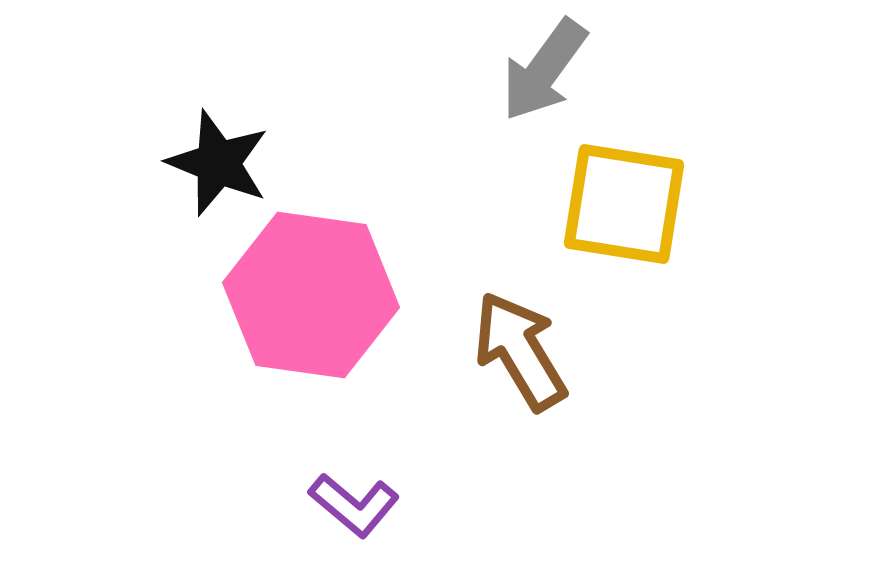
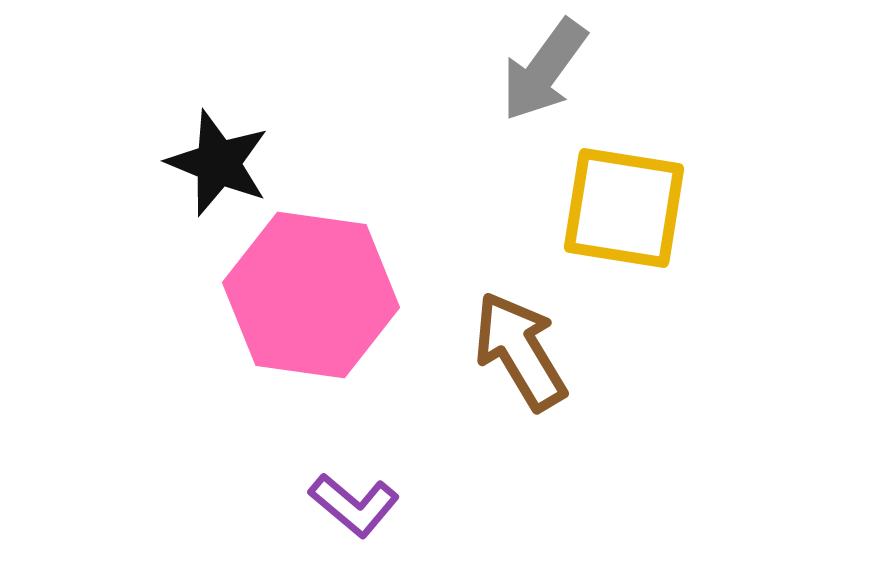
yellow square: moved 4 px down
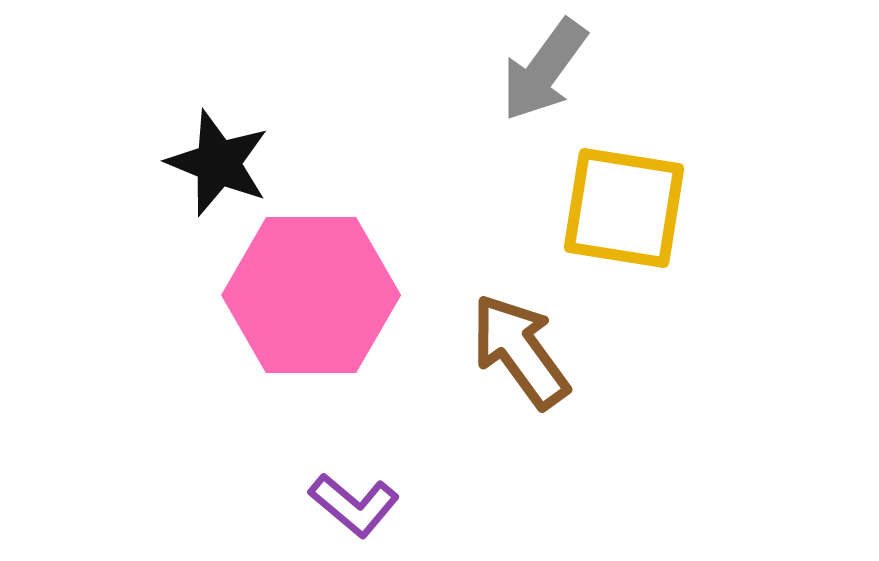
pink hexagon: rotated 8 degrees counterclockwise
brown arrow: rotated 5 degrees counterclockwise
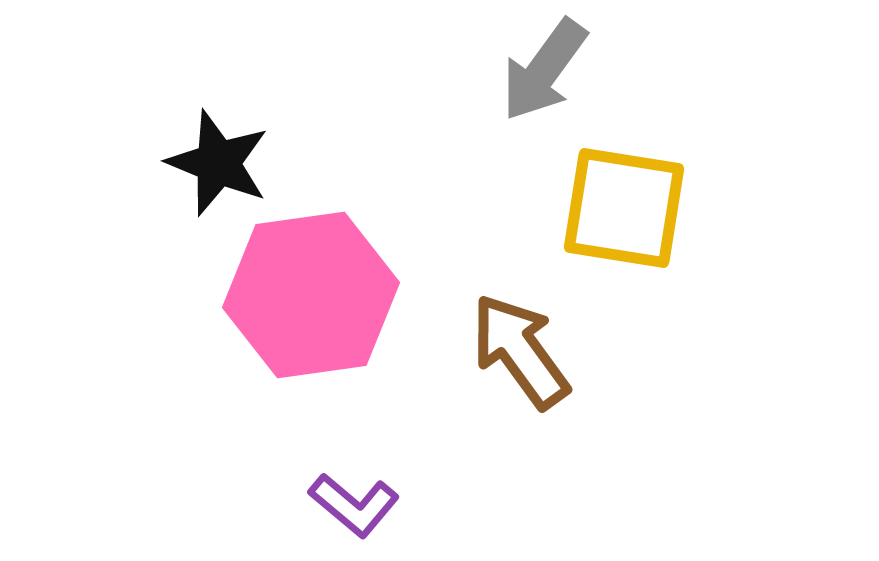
pink hexagon: rotated 8 degrees counterclockwise
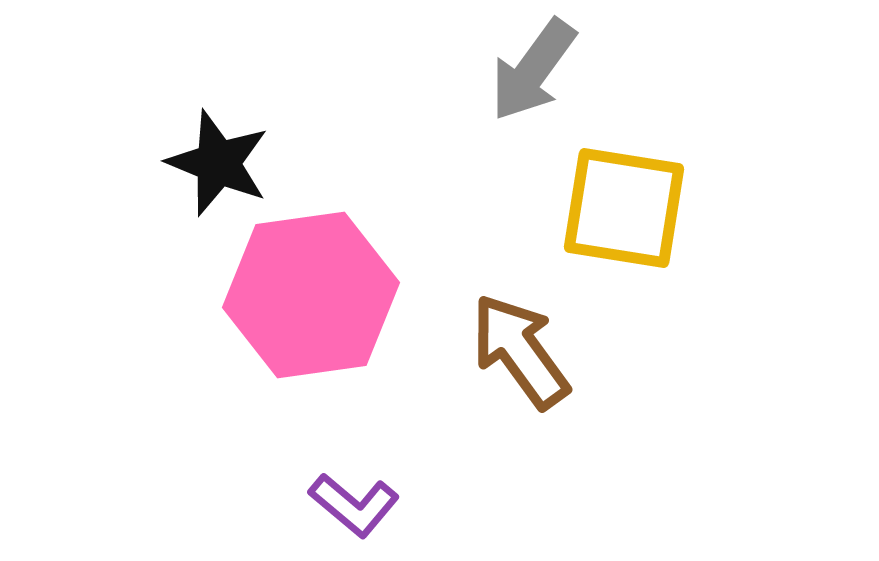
gray arrow: moved 11 px left
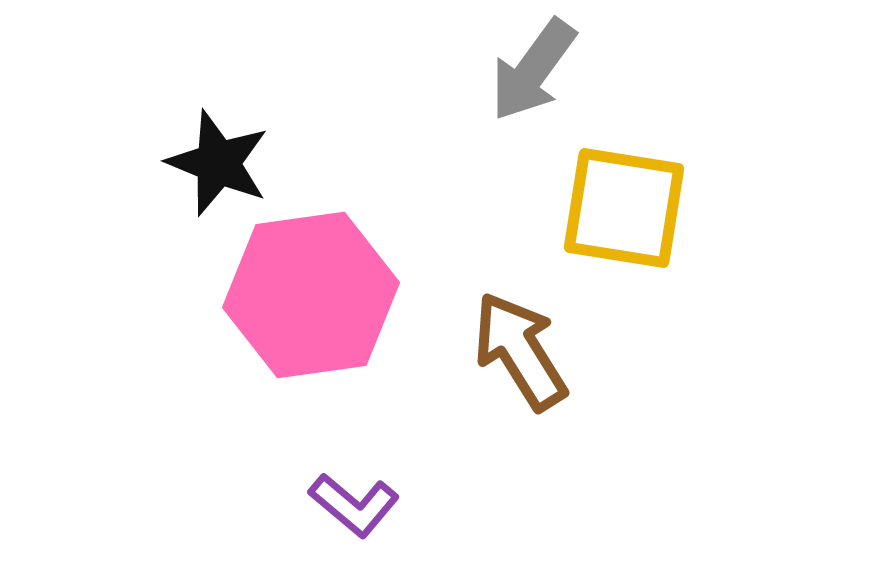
brown arrow: rotated 4 degrees clockwise
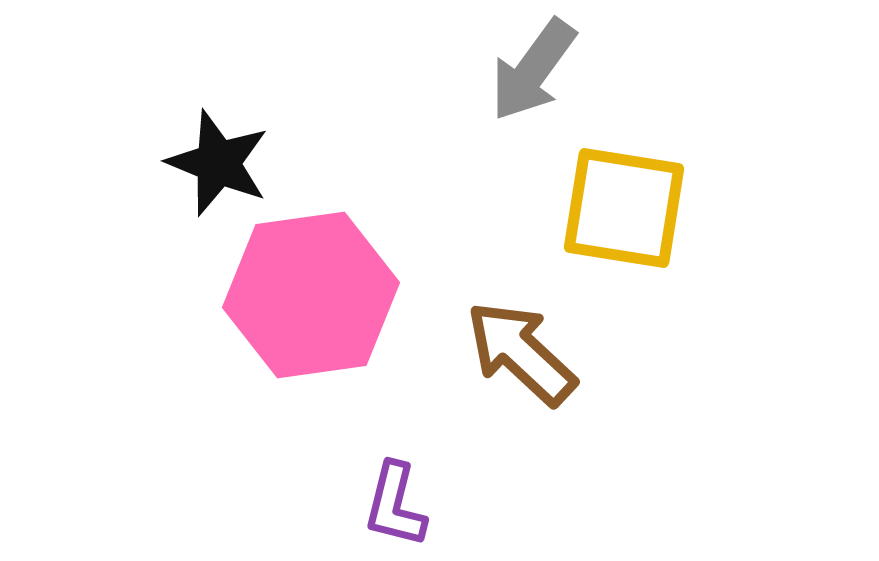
brown arrow: moved 1 px right, 2 px down; rotated 15 degrees counterclockwise
purple L-shape: moved 41 px right; rotated 64 degrees clockwise
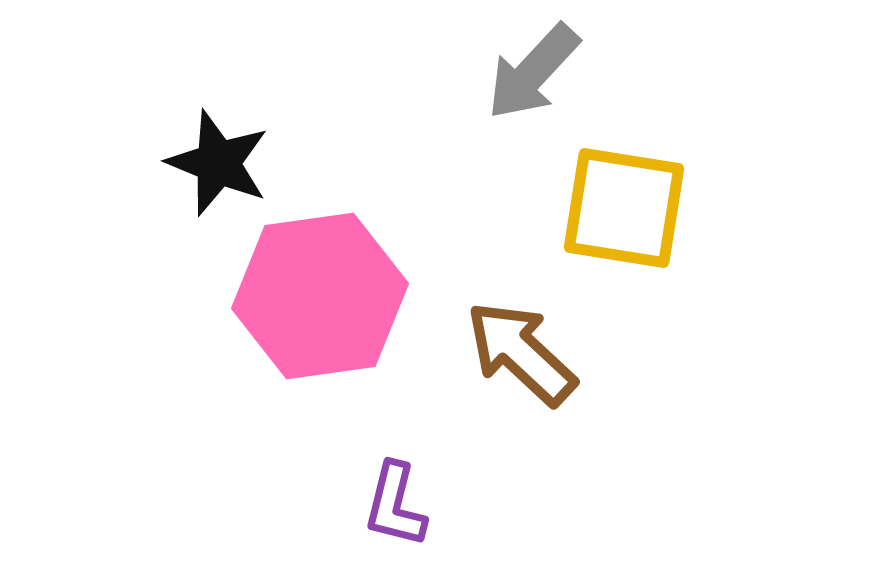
gray arrow: moved 2 px down; rotated 7 degrees clockwise
pink hexagon: moved 9 px right, 1 px down
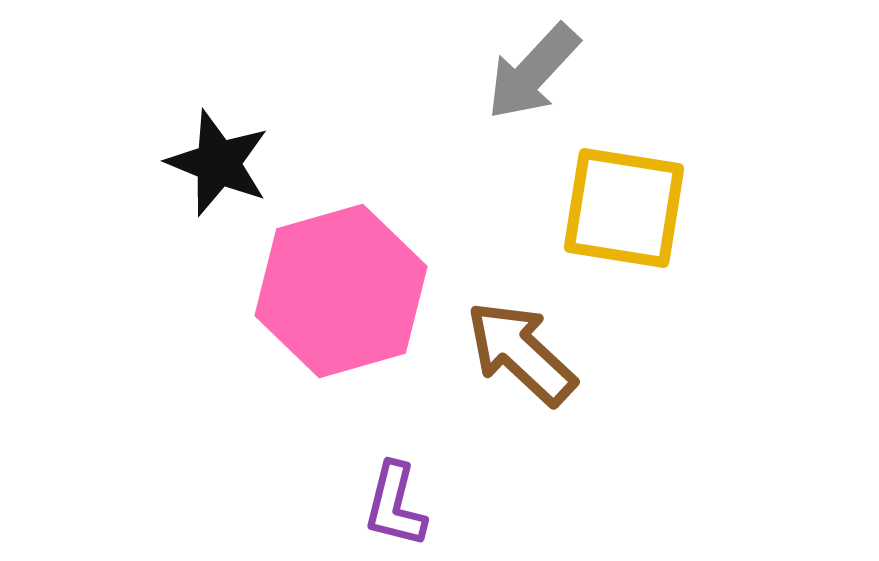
pink hexagon: moved 21 px right, 5 px up; rotated 8 degrees counterclockwise
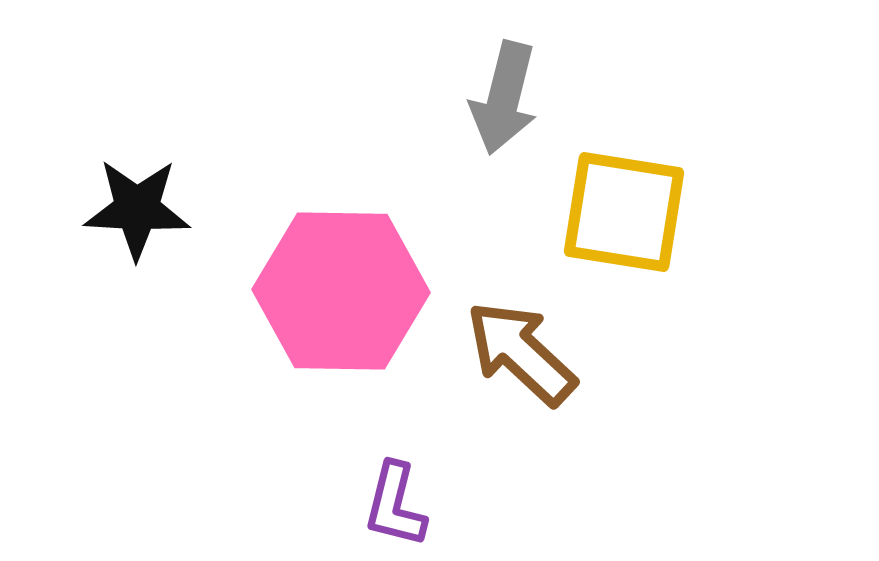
gray arrow: moved 29 px left, 26 px down; rotated 29 degrees counterclockwise
black star: moved 81 px left, 46 px down; rotated 19 degrees counterclockwise
yellow square: moved 4 px down
pink hexagon: rotated 17 degrees clockwise
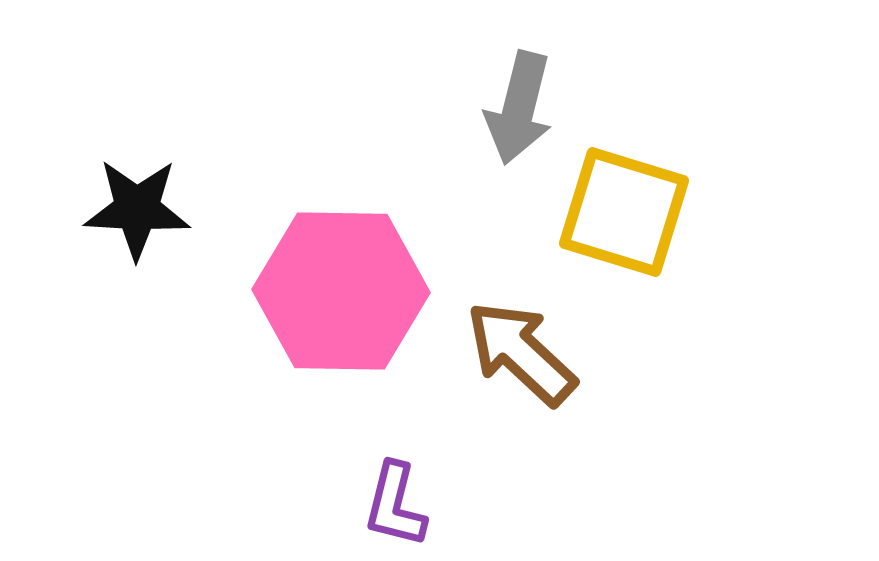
gray arrow: moved 15 px right, 10 px down
yellow square: rotated 8 degrees clockwise
